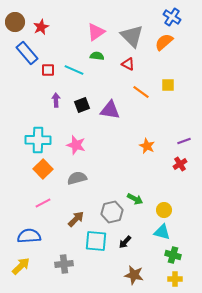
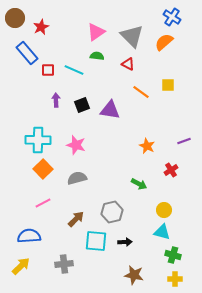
brown circle: moved 4 px up
red cross: moved 9 px left, 6 px down
green arrow: moved 4 px right, 15 px up
black arrow: rotated 136 degrees counterclockwise
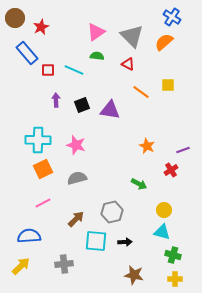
purple line: moved 1 px left, 9 px down
orange square: rotated 18 degrees clockwise
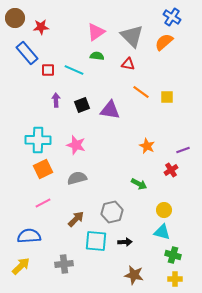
red star: rotated 21 degrees clockwise
red triangle: rotated 16 degrees counterclockwise
yellow square: moved 1 px left, 12 px down
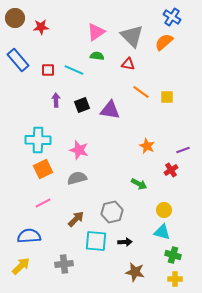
blue rectangle: moved 9 px left, 7 px down
pink star: moved 3 px right, 5 px down
brown star: moved 1 px right, 3 px up
